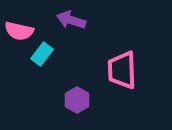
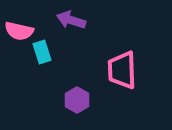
cyan rectangle: moved 2 px up; rotated 55 degrees counterclockwise
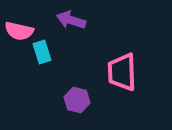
pink trapezoid: moved 2 px down
purple hexagon: rotated 15 degrees counterclockwise
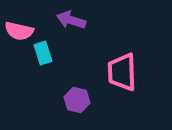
cyan rectangle: moved 1 px right, 1 px down
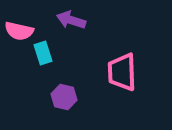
purple hexagon: moved 13 px left, 3 px up
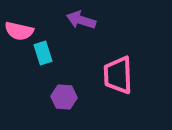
purple arrow: moved 10 px right
pink trapezoid: moved 4 px left, 3 px down
purple hexagon: rotated 10 degrees counterclockwise
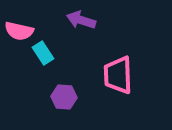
cyan rectangle: rotated 15 degrees counterclockwise
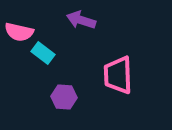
pink semicircle: moved 1 px down
cyan rectangle: rotated 20 degrees counterclockwise
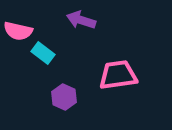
pink semicircle: moved 1 px left, 1 px up
pink trapezoid: rotated 84 degrees clockwise
purple hexagon: rotated 20 degrees clockwise
